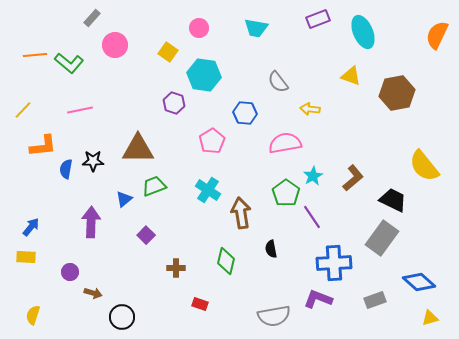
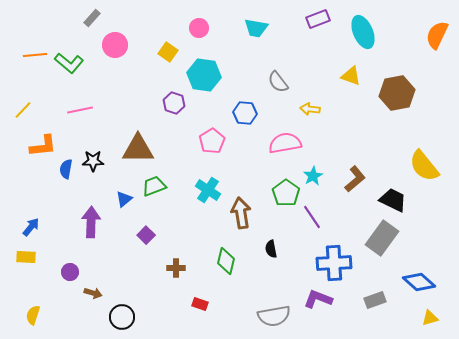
brown L-shape at (353, 178): moved 2 px right, 1 px down
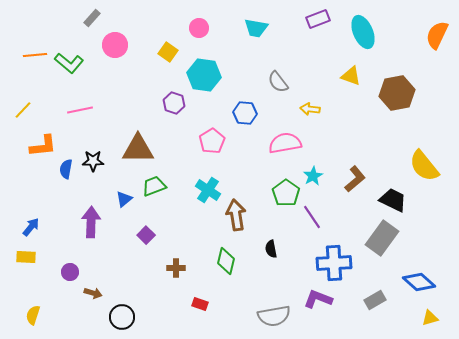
brown arrow at (241, 213): moved 5 px left, 2 px down
gray rectangle at (375, 300): rotated 10 degrees counterclockwise
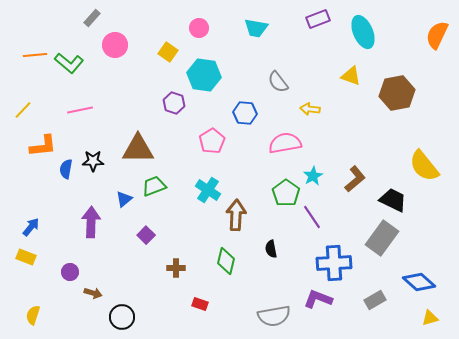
brown arrow at (236, 215): rotated 12 degrees clockwise
yellow rectangle at (26, 257): rotated 18 degrees clockwise
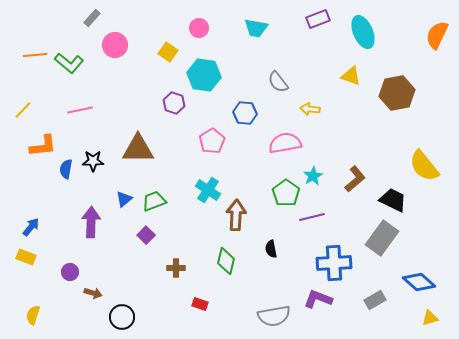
green trapezoid at (154, 186): moved 15 px down
purple line at (312, 217): rotated 70 degrees counterclockwise
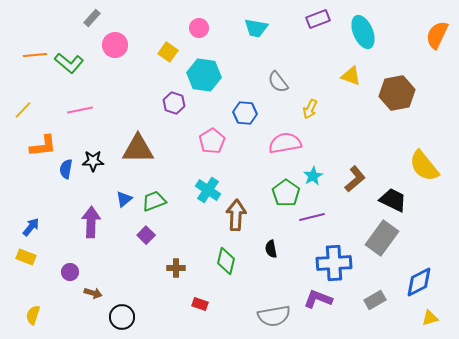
yellow arrow at (310, 109): rotated 72 degrees counterclockwise
blue diamond at (419, 282): rotated 68 degrees counterclockwise
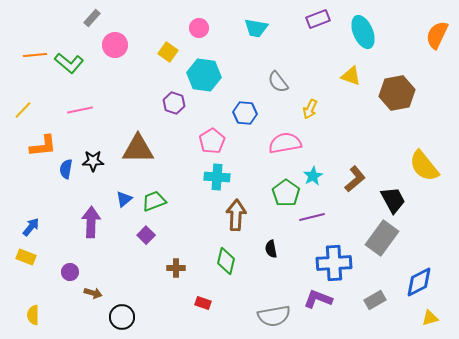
cyan cross at (208, 190): moved 9 px right, 13 px up; rotated 30 degrees counterclockwise
black trapezoid at (393, 200): rotated 36 degrees clockwise
red rectangle at (200, 304): moved 3 px right, 1 px up
yellow semicircle at (33, 315): rotated 18 degrees counterclockwise
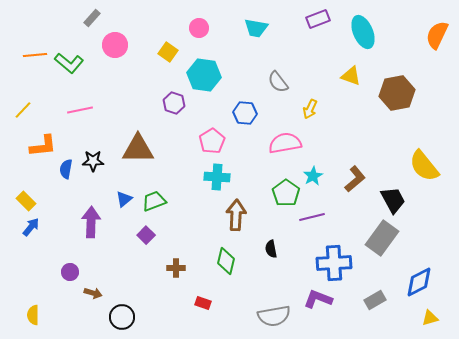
yellow rectangle at (26, 257): moved 56 px up; rotated 24 degrees clockwise
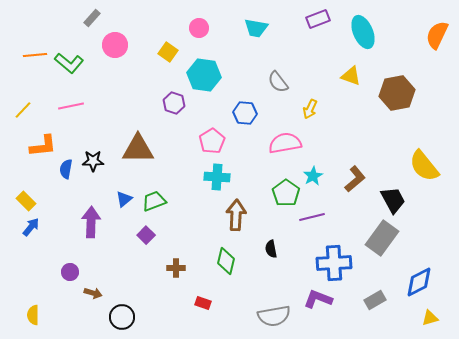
pink line at (80, 110): moved 9 px left, 4 px up
